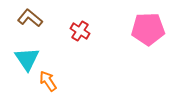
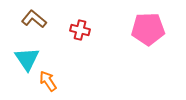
brown L-shape: moved 4 px right, 1 px down
red cross: moved 1 px up; rotated 18 degrees counterclockwise
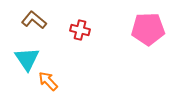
brown L-shape: moved 1 px down
orange arrow: rotated 10 degrees counterclockwise
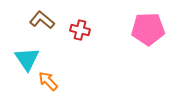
brown L-shape: moved 8 px right
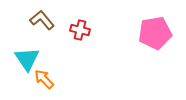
brown L-shape: rotated 10 degrees clockwise
pink pentagon: moved 7 px right, 4 px down; rotated 8 degrees counterclockwise
orange arrow: moved 4 px left, 2 px up
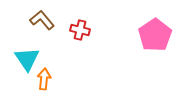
pink pentagon: moved 2 px down; rotated 24 degrees counterclockwise
orange arrow: rotated 50 degrees clockwise
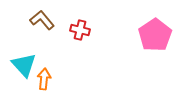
cyan triangle: moved 3 px left, 6 px down; rotated 8 degrees counterclockwise
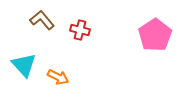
orange arrow: moved 14 px right, 2 px up; rotated 110 degrees clockwise
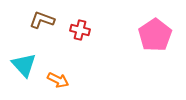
brown L-shape: rotated 30 degrees counterclockwise
orange arrow: moved 3 px down
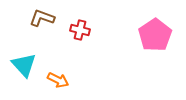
brown L-shape: moved 2 px up
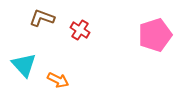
red cross: rotated 18 degrees clockwise
pink pentagon: rotated 16 degrees clockwise
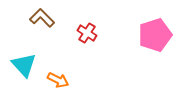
brown L-shape: rotated 25 degrees clockwise
red cross: moved 7 px right, 3 px down
